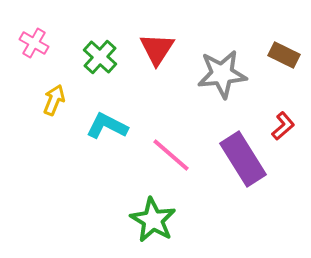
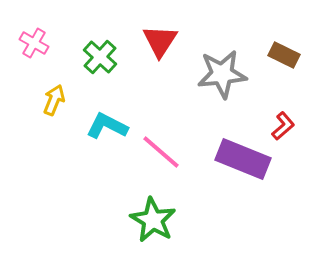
red triangle: moved 3 px right, 8 px up
pink line: moved 10 px left, 3 px up
purple rectangle: rotated 36 degrees counterclockwise
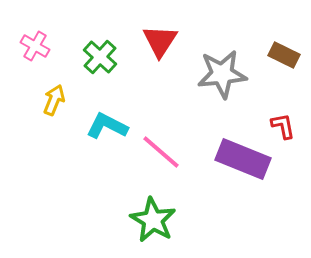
pink cross: moved 1 px right, 3 px down
red L-shape: rotated 60 degrees counterclockwise
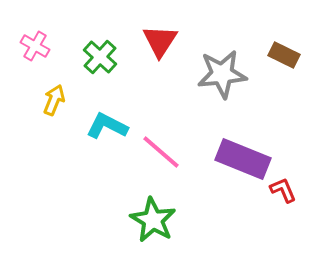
red L-shape: moved 64 px down; rotated 12 degrees counterclockwise
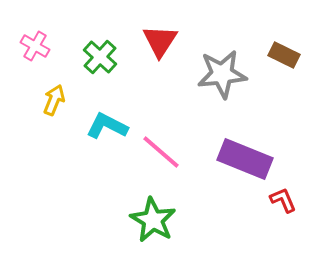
purple rectangle: moved 2 px right
red L-shape: moved 10 px down
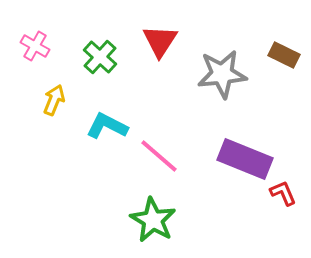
pink line: moved 2 px left, 4 px down
red L-shape: moved 7 px up
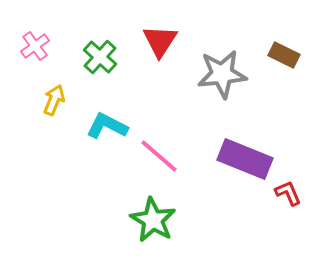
pink cross: rotated 24 degrees clockwise
red L-shape: moved 5 px right
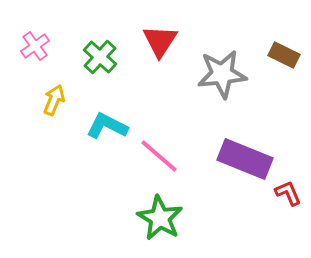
green star: moved 7 px right, 2 px up
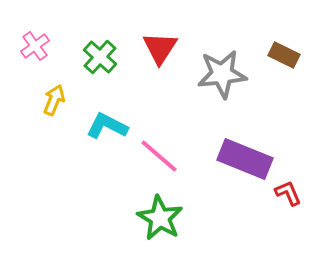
red triangle: moved 7 px down
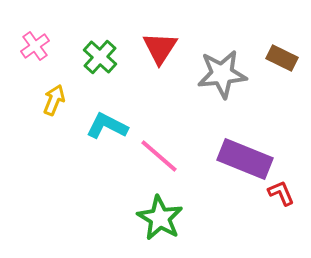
brown rectangle: moved 2 px left, 3 px down
red L-shape: moved 7 px left
